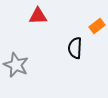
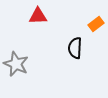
orange rectangle: moved 1 px left, 2 px up
gray star: moved 1 px up
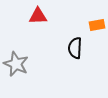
orange rectangle: moved 1 px right, 1 px down; rotated 28 degrees clockwise
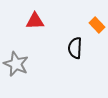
red triangle: moved 3 px left, 5 px down
orange rectangle: rotated 56 degrees clockwise
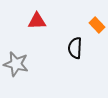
red triangle: moved 2 px right
gray star: rotated 10 degrees counterclockwise
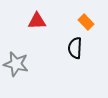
orange rectangle: moved 11 px left, 3 px up
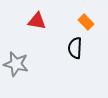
red triangle: rotated 12 degrees clockwise
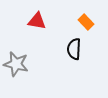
black semicircle: moved 1 px left, 1 px down
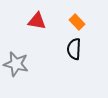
orange rectangle: moved 9 px left
